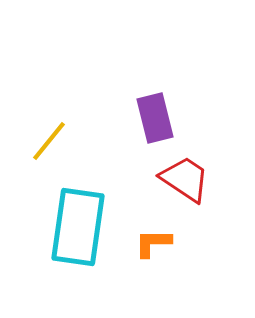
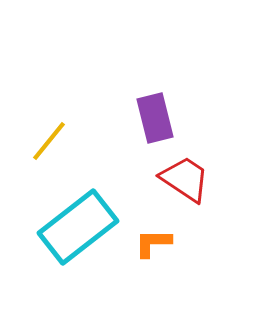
cyan rectangle: rotated 44 degrees clockwise
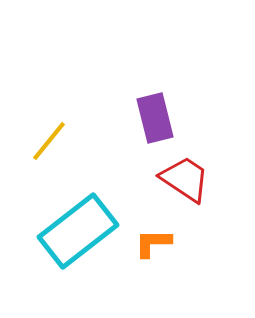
cyan rectangle: moved 4 px down
